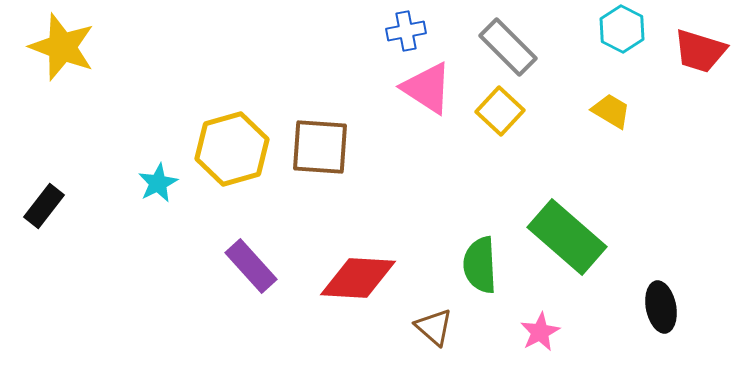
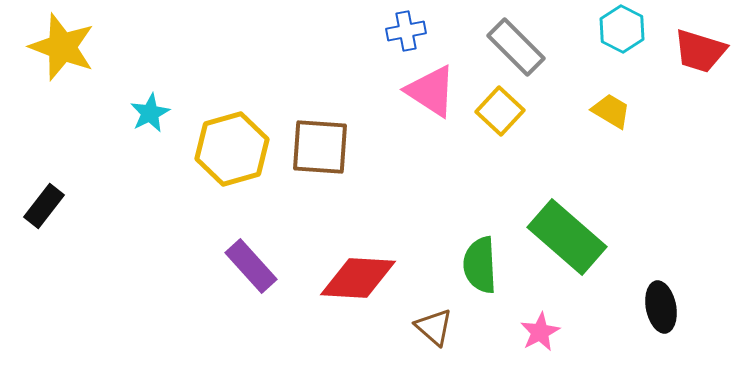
gray rectangle: moved 8 px right
pink triangle: moved 4 px right, 3 px down
cyan star: moved 8 px left, 70 px up
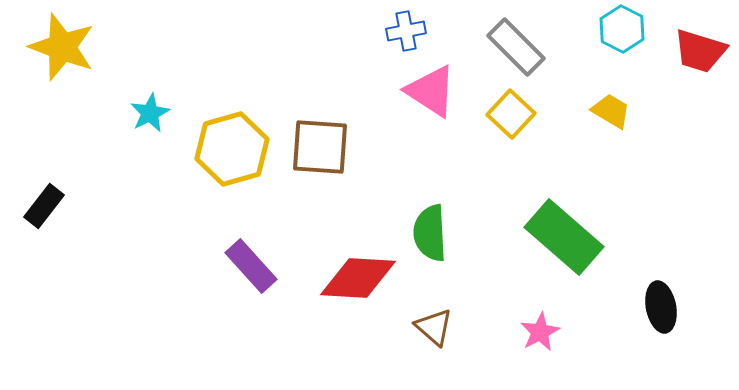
yellow square: moved 11 px right, 3 px down
green rectangle: moved 3 px left
green semicircle: moved 50 px left, 32 px up
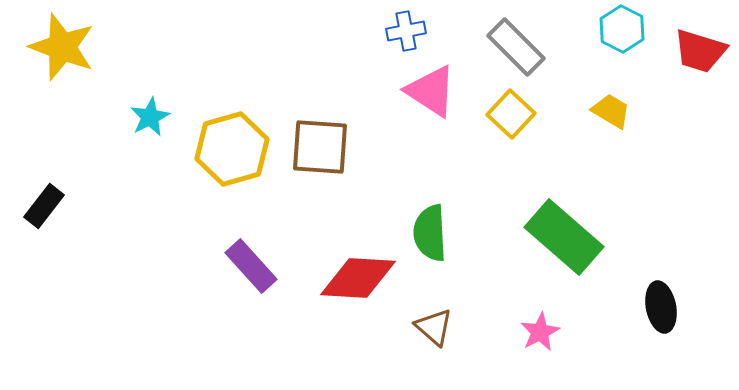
cyan star: moved 4 px down
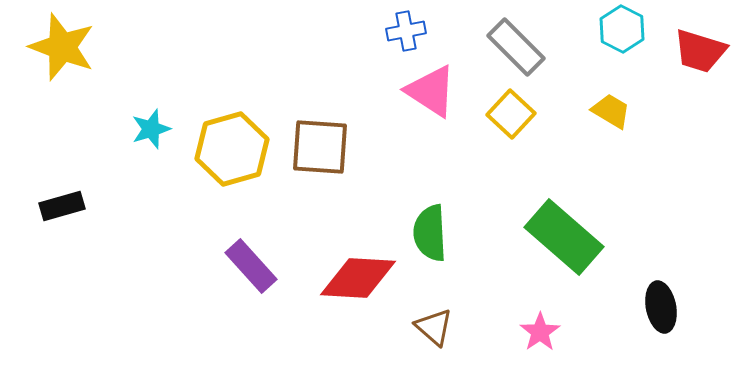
cyan star: moved 1 px right, 12 px down; rotated 9 degrees clockwise
black rectangle: moved 18 px right; rotated 36 degrees clockwise
pink star: rotated 6 degrees counterclockwise
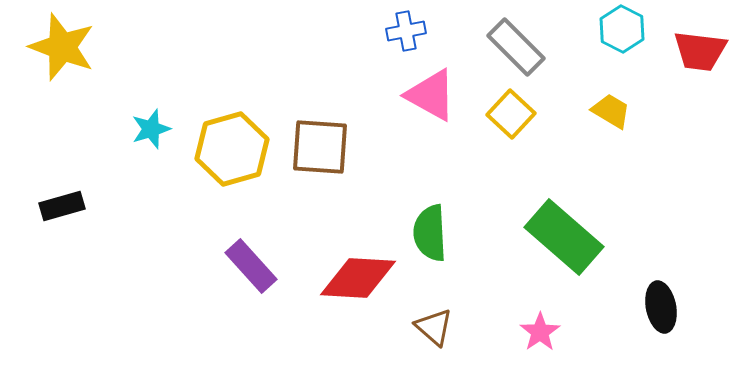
red trapezoid: rotated 10 degrees counterclockwise
pink triangle: moved 4 px down; rotated 4 degrees counterclockwise
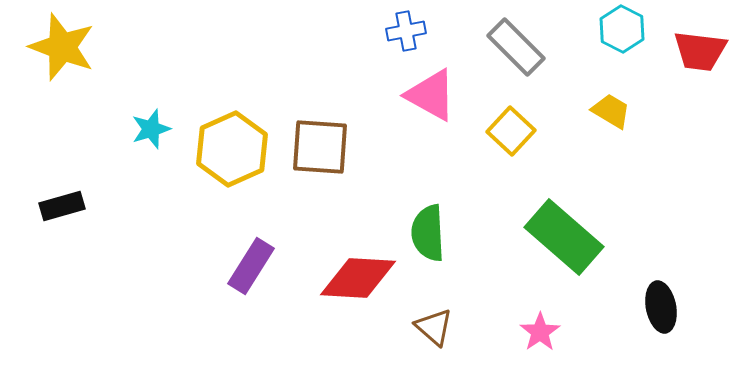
yellow square: moved 17 px down
yellow hexagon: rotated 8 degrees counterclockwise
green semicircle: moved 2 px left
purple rectangle: rotated 74 degrees clockwise
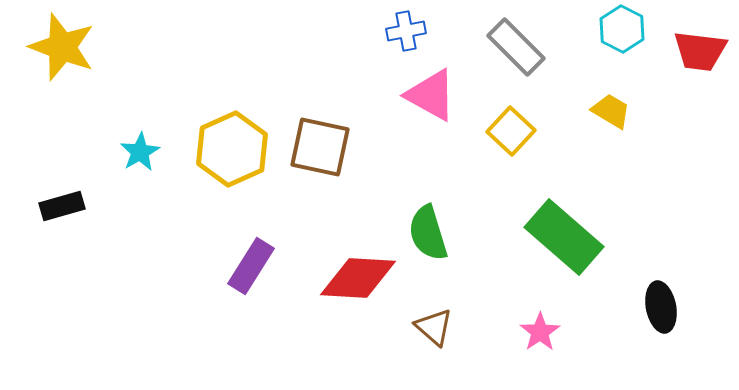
cyan star: moved 11 px left, 23 px down; rotated 12 degrees counterclockwise
brown square: rotated 8 degrees clockwise
green semicircle: rotated 14 degrees counterclockwise
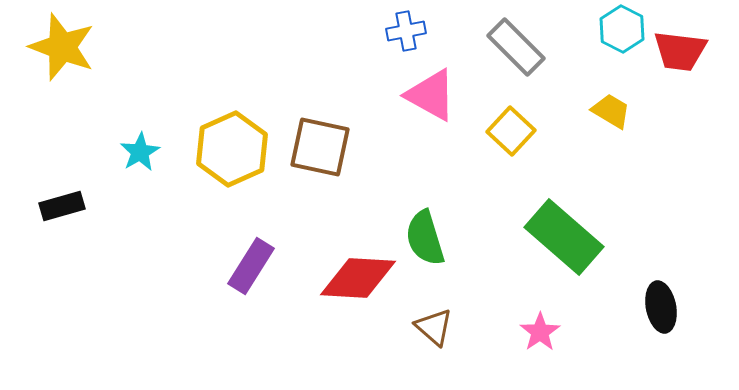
red trapezoid: moved 20 px left
green semicircle: moved 3 px left, 5 px down
